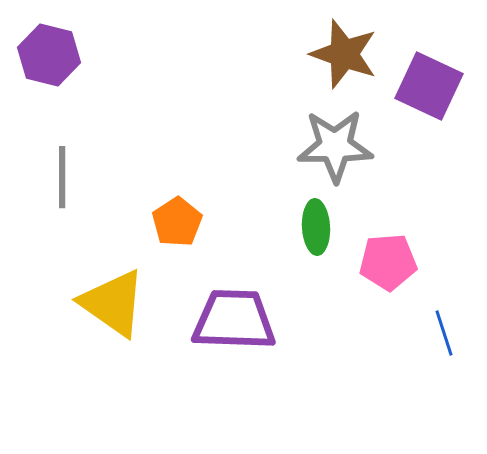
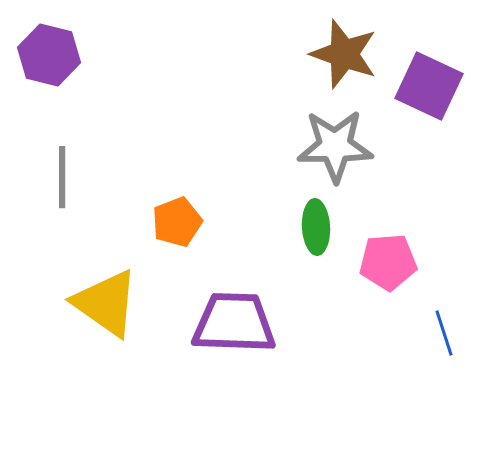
orange pentagon: rotated 12 degrees clockwise
yellow triangle: moved 7 px left
purple trapezoid: moved 3 px down
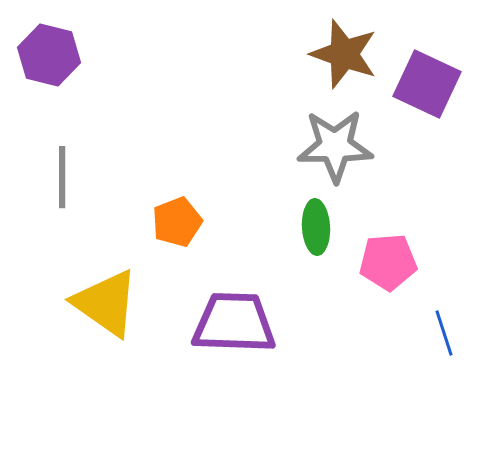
purple square: moved 2 px left, 2 px up
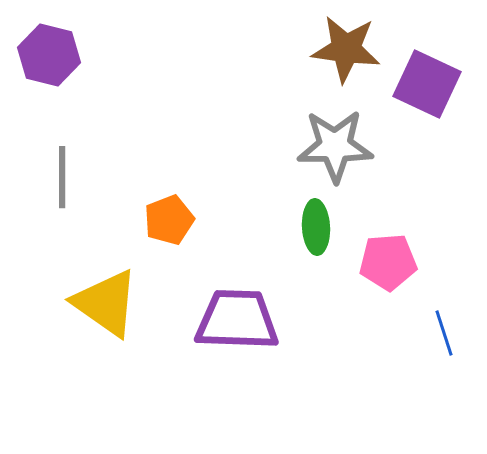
brown star: moved 2 px right, 5 px up; rotated 12 degrees counterclockwise
orange pentagon: moved 8 px left, 2 px up
purple trapezoid: moved 3 px right, 3 px up
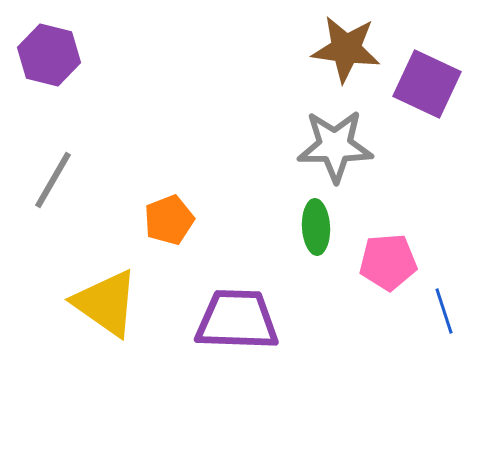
gray line: moved 9 px left, 3 px down; rotated 30 degrees clockwise
blue line: moved 22 px up
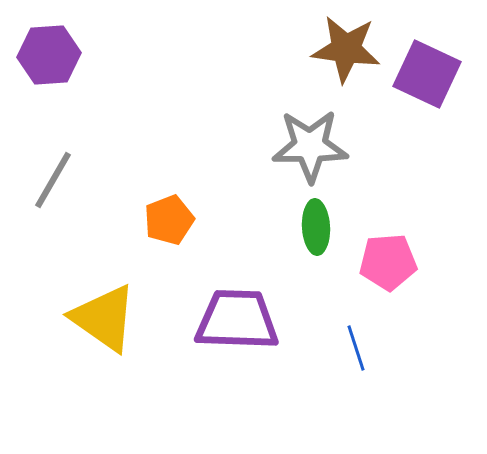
purple hexagon: rotated 18 degrees counterclockwise
purple square: moved 10 px up
gray star: moved 25 px left
yellow triangle: moved 2 px left, 15 px down
blue line: moved 88 px left, 37 px down
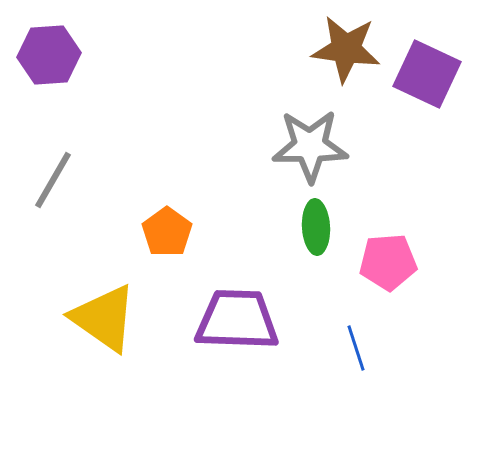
orange pentagon: moved 2 px left, 12 px down; rotated 15 degrees counterclockwise
